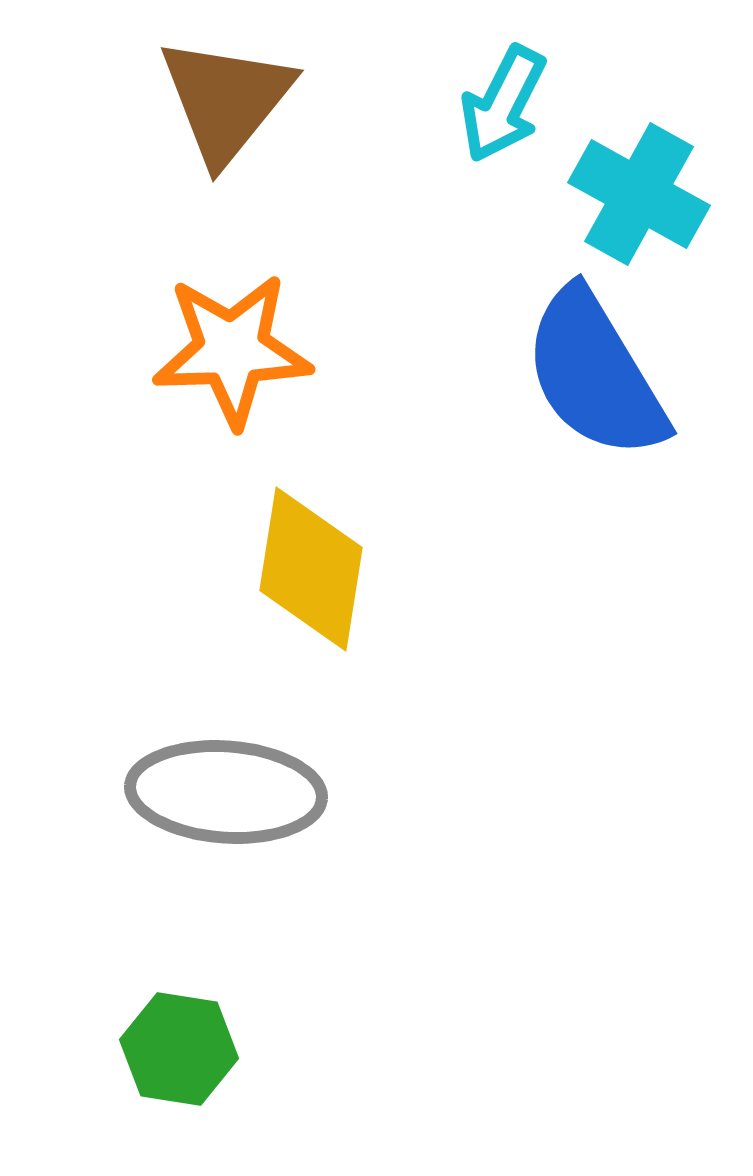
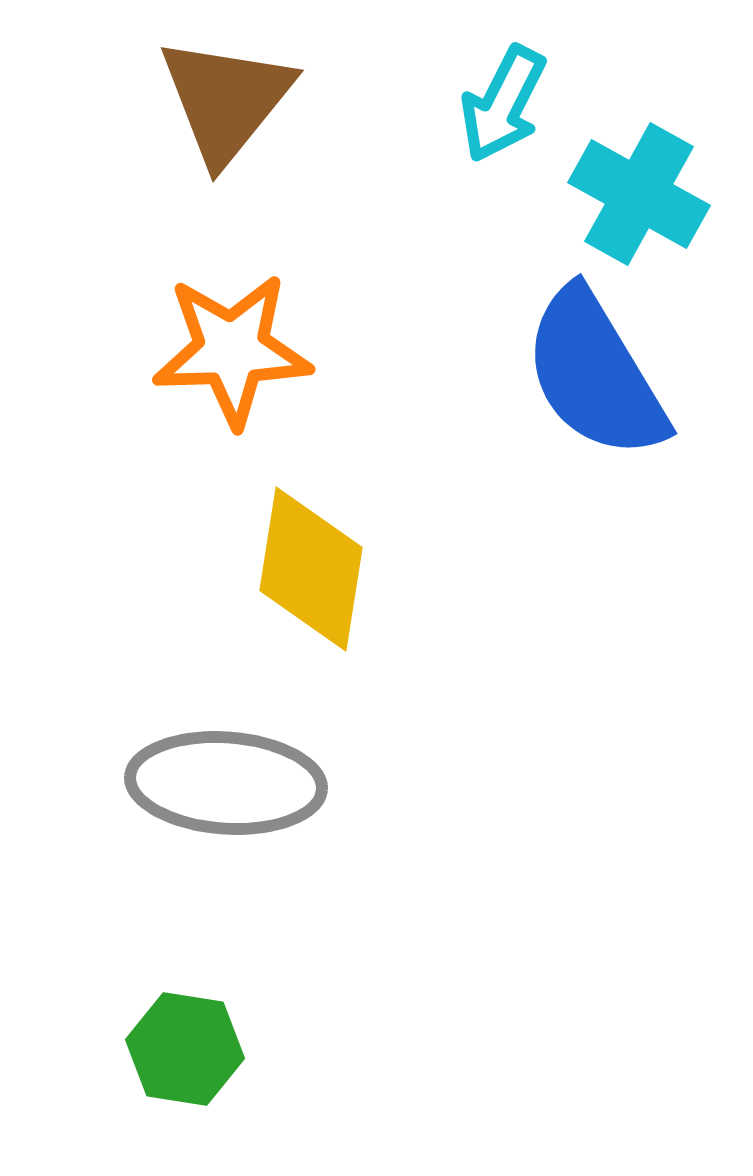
gray ellipse: moved 9 px up
green hexagon: moved 6 px right
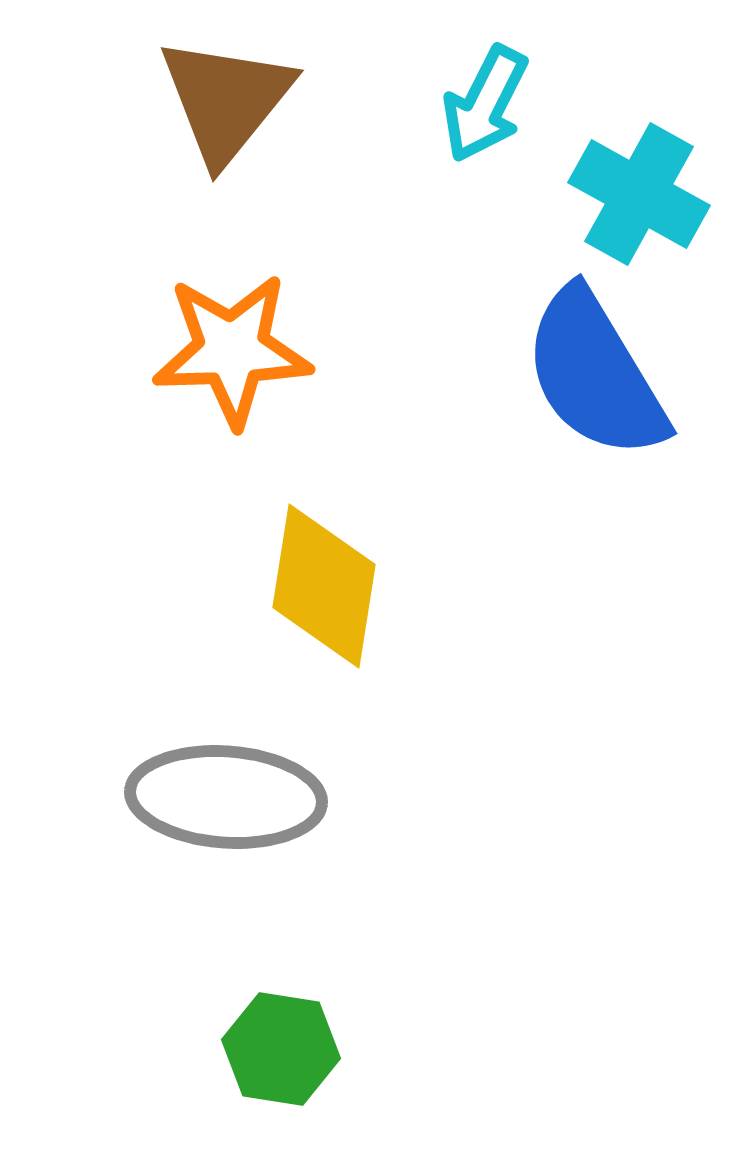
cyan arrow: moved 18 px left
yellow diamond: moved 13 px right, 17 px down
gray ellipse: moved 14 px down
green hexagon: moved 96 px right
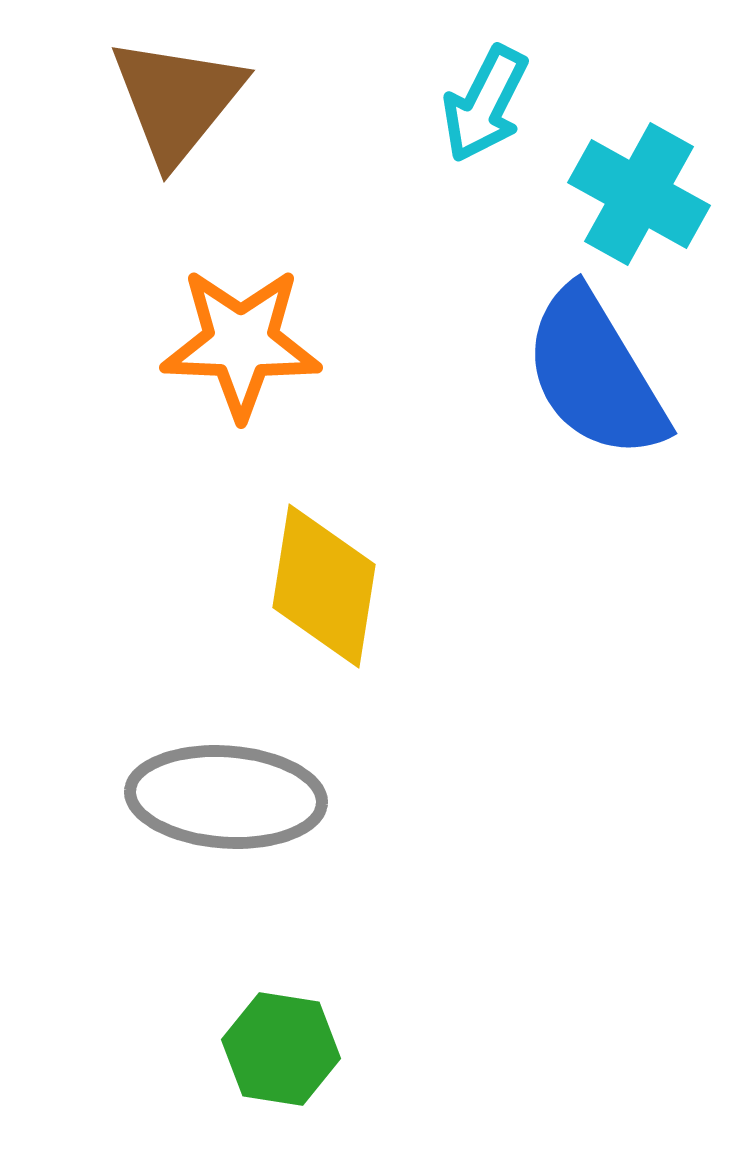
brown triangle: moved 49 px left
orange star: moved 9 px right, 7 px up; rotated 4 degrees clockwise
